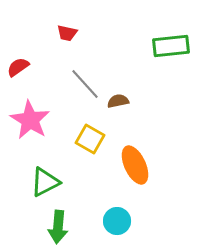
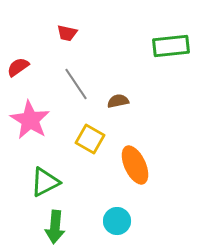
gray line: moved 9 px left; rotated 8 degrees clockwise
green arrow: moved 3 px left
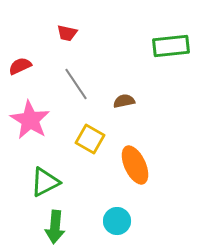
red semicircle: moved 2 px right, 1 px up; rotated 10 degrees clockwise
brown semicircle: moved 6 px right
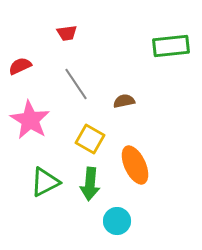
red trapezoid: rotated 20 degrees counterclockwise
green arrow: moved 35 px right, 43 px up
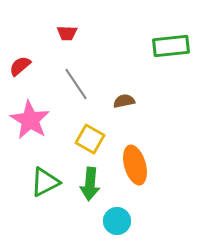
red trapezoid: rotated 10 degrees clockwise
red semicircle: rotated 15 degrees counterclockwise
orange ellipse: rotated 9 degrees clockwise
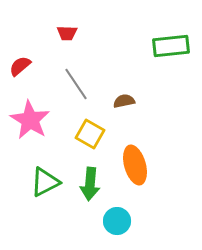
yellow square: moved 5 px up
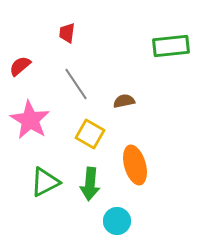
red trapezoid: rotated 95 degrees clockwise
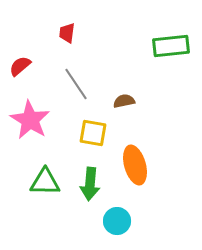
yellow square: moved 3 px right, 1 px up; rotated 20 degrees counterclockwise
green triangle: rotated 28 degrees clockwise
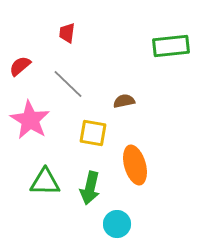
gray line: moved 8 px left; rotated 12 degrees counterclockwise
green arrow: moved 4 px down; rotated 8 degrees clockwise
cyan circle: moved 3 px down
